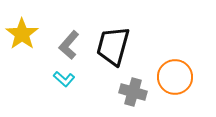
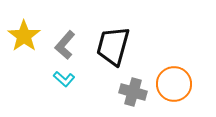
yellow star: moved 2 px right, 2 px down
gray L-shape: moved 4 px left
orange circle: moved 1 px left, 7 px down
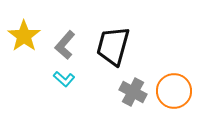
orange circle: moved 7 px down
gray cross: rotated 12 degrees clockwise
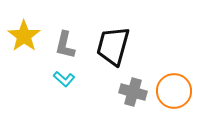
gray L-shape: rotated 28 degrees counterclockwise
gray cross: rotated 12 degrees counterclockwise
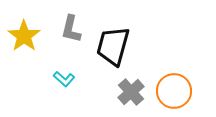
gray L-shape: moved 6 px right, 16 px up
gray cross: moved 2 px left; rotated 32 degrees clockwise
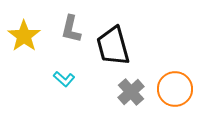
black trapezoid: rotated 30 degrees counterclockwise
orange circle: moved 1 px right, 2 px up
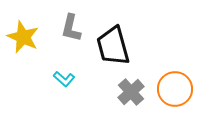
gray L-shape: moved 1 px up
yellow star: moved 1 px left, 1 px down; rotated 12 degrees counterclockwise
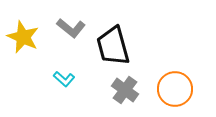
gray L-shape: rotated 64 degrees counterclockwise
gray cross: moved 6 px left, 2 px up; rotated 12 degrees counterclockwise
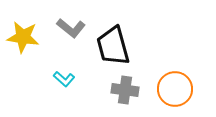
yellow star: rotated 16 degrees counterclockwise
gray cross: rotated 28 degrees counterclockwise
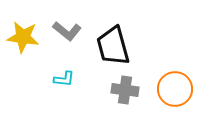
gray L-shape: moved 4 px left, 3 px down
cyan L-shape: rotated 35 degrees counterclockwise
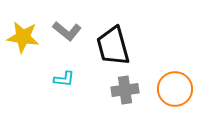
gray cross: rotated 16 degrees counterclockwise
